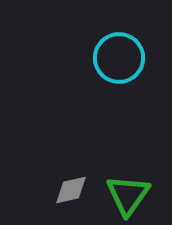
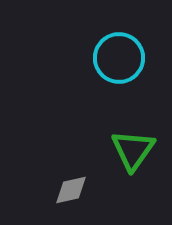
green triangle: moved 5 px right, 45 px up
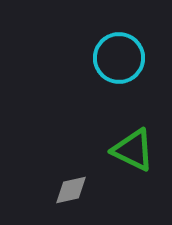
green triangle: rotated 39 degrees counterclockwise
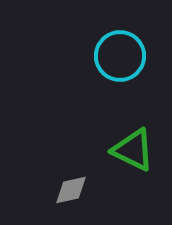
cyan circle: moved 1 px right, 2 px up
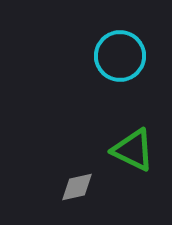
gray diamond: moved 6 px right, 3 px up
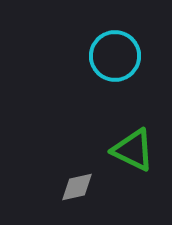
cyan circle: moved 5 px left
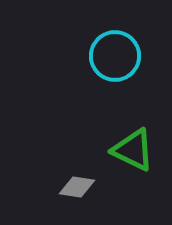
gray diamond: rotated 21 degrees clockwise
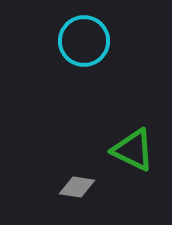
cyan circle: moved 31 px left, 15 px up
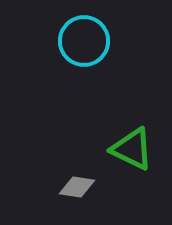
green triangle: moved 1 px left, 1 px up
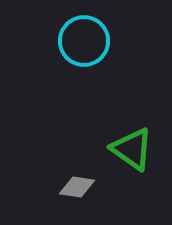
green triangle: rotated 9 degrees clockwise
